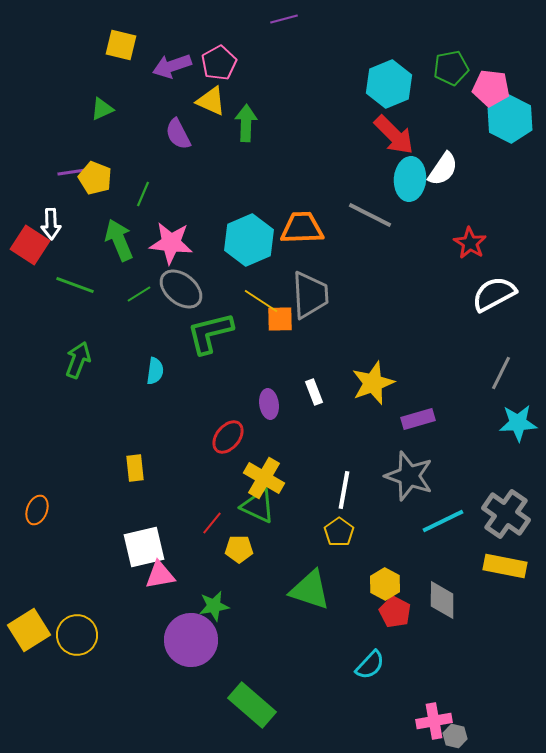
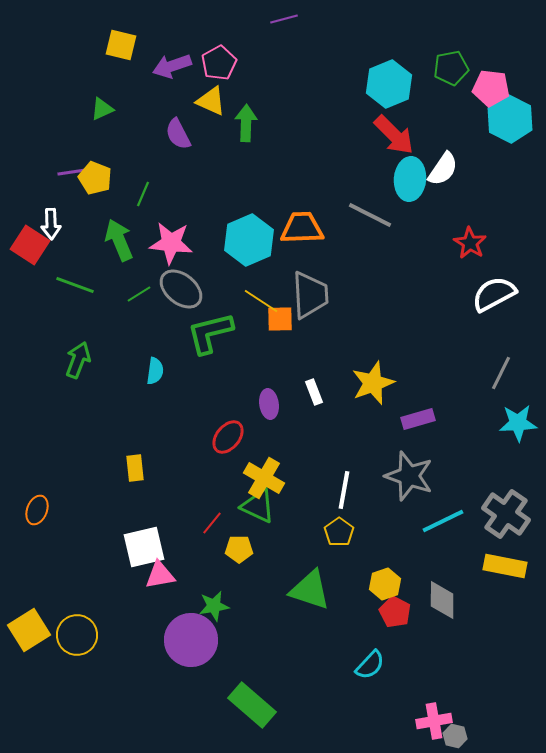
yellow hexagon at (385, 584): rotated 12 degrees clockwise
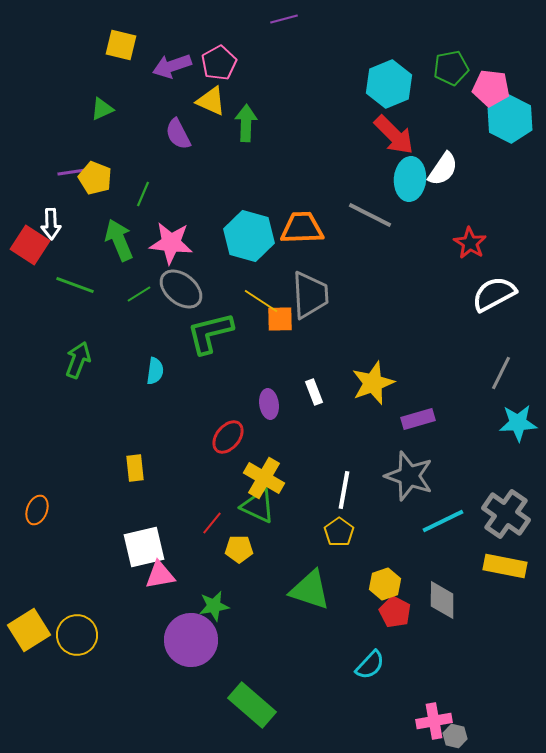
cyan hexagon at (249, 240): moved 4 px up; rotated 21 degrees counterclockwise
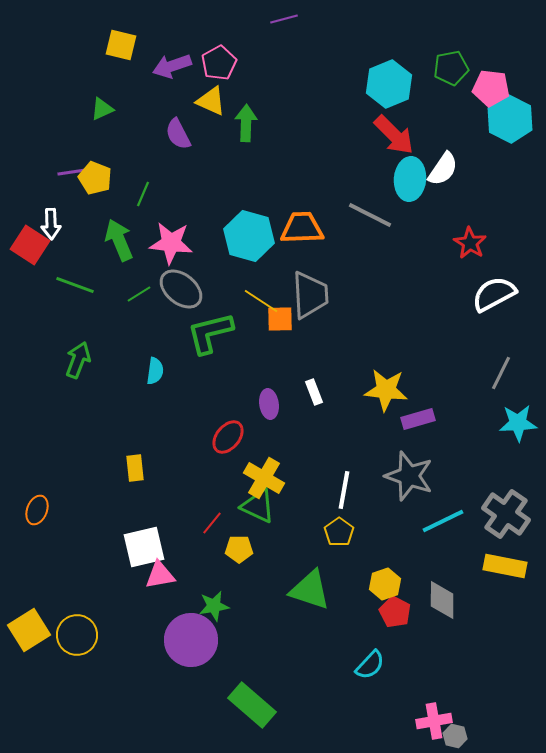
yellow star at (373, 383): moved 13 px right, 7 px down; rotated 27 degrees clockwise
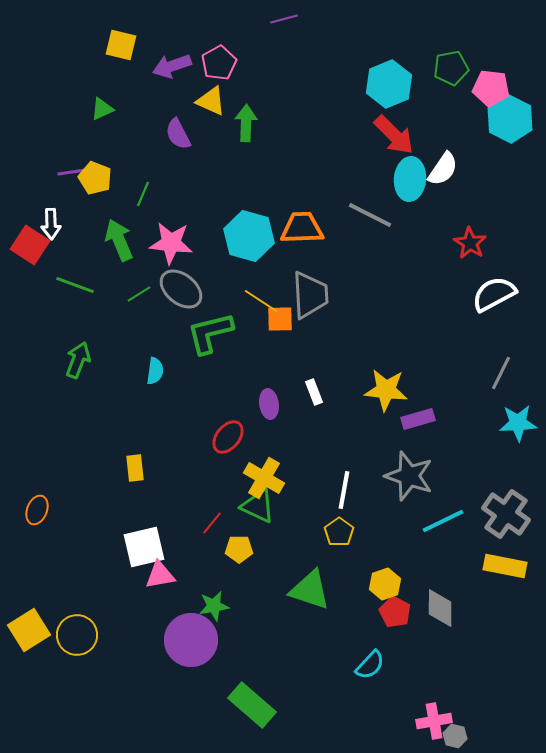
gray diamond at (442, 600): moved 2 px left, 8 px down
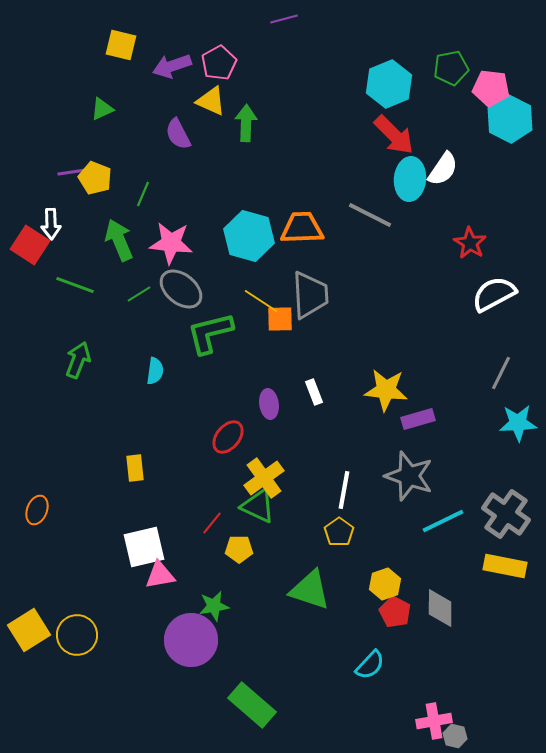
yellow cross at (264, 478): rotated 24 degrees clockwise
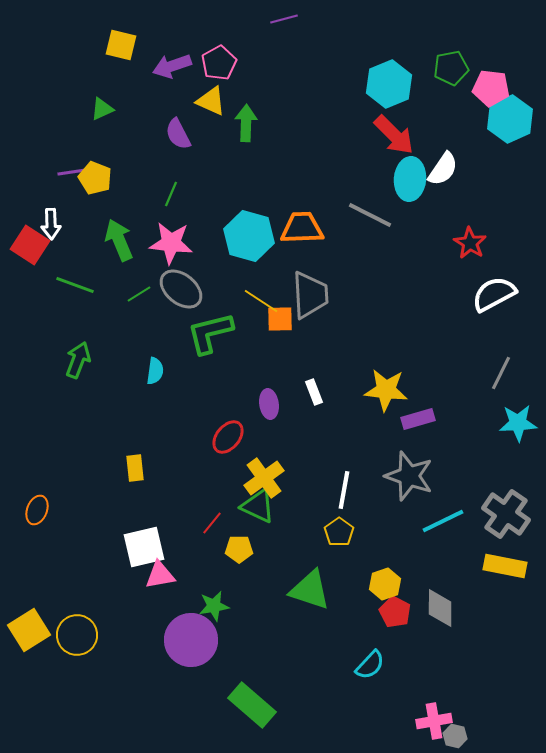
cyan hexagon at (510, 119): rotated 9 degrees clockwise
green line at (143, 194): moved 28 px right
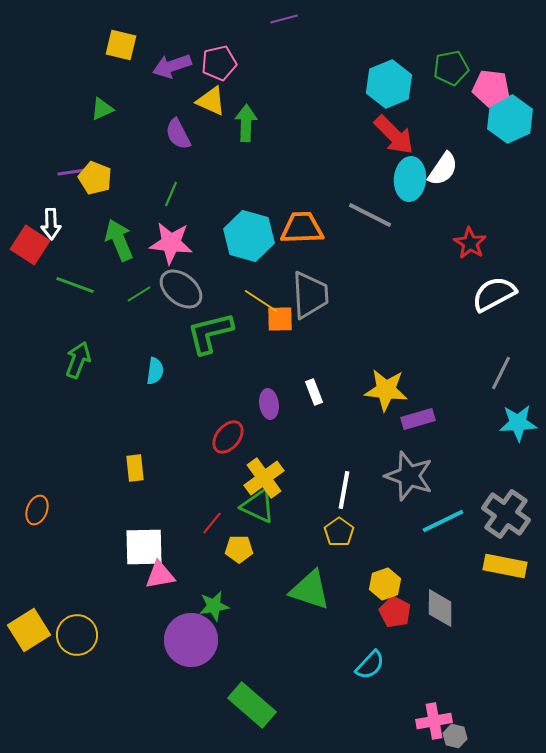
pink pentagon at (219, 63): rotated 16 degrees clockwise
white square at (144, 547): rotated 12 degrees clockwise
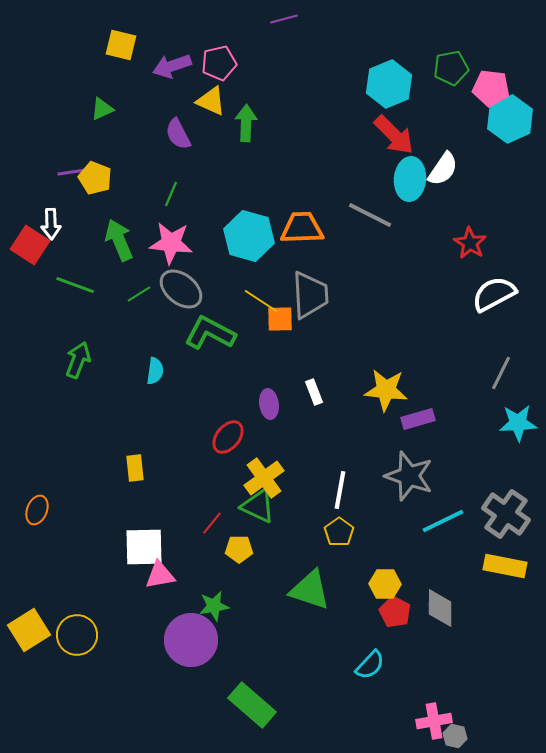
green L-shape at (210, 333): rotated 42 degrees clockwise
white line at (344, 490): moved 4 px left
yellow hexagon at (385, 584): rotated 20 degrees clockwise
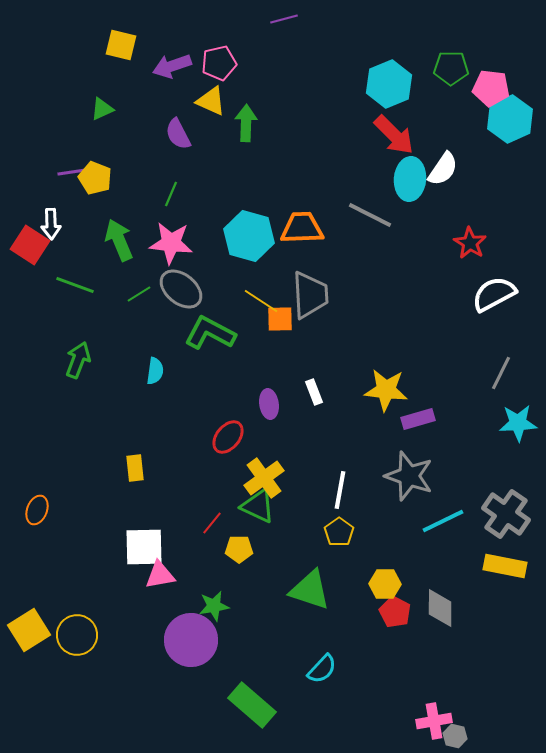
green pentagon at (451, 68): rotated 12 degrees clockwise
cyan semicircle at (370, 665): moved 48 px left, 4 px down
